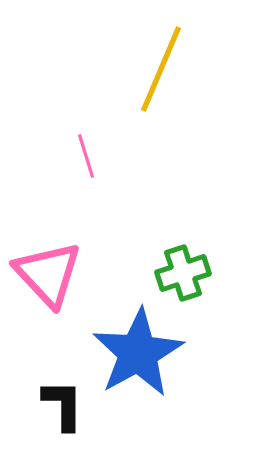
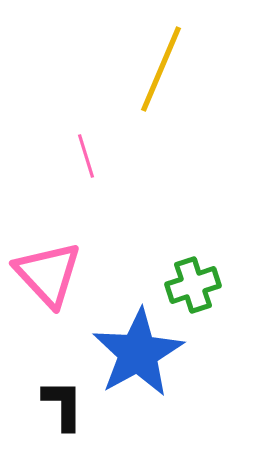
green cross: moved 10 px right, 12 px down
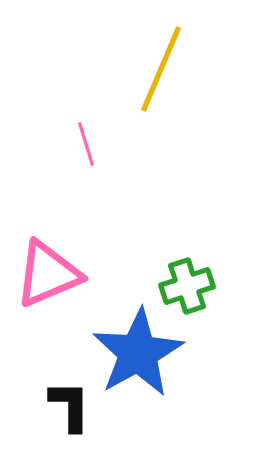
pink line: moved 12 px up
pink triangle: rotated 50 degrees clockwise
green cross: moved 6 px left, 1 px down
black L-shape: moved 7 px right, 1 px down
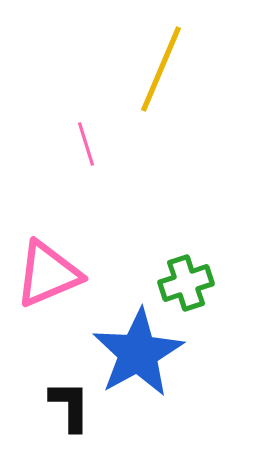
green cross: moved 1 px left, 3 px up
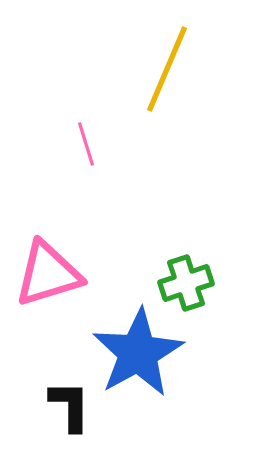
yellow line: moved 6 px right
pink triangle: rotated 6 degrees clockwise
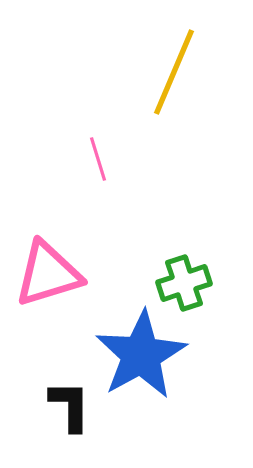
yellow line: moved 7 px right, 3 px down
pink line: moved 12 px right, 15 px down
green cross: moved 2 px left
blue star: moved 3 px right, 2 px down
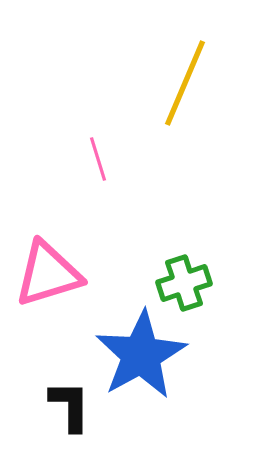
yellow line: moved 11 px right, 11 px down
